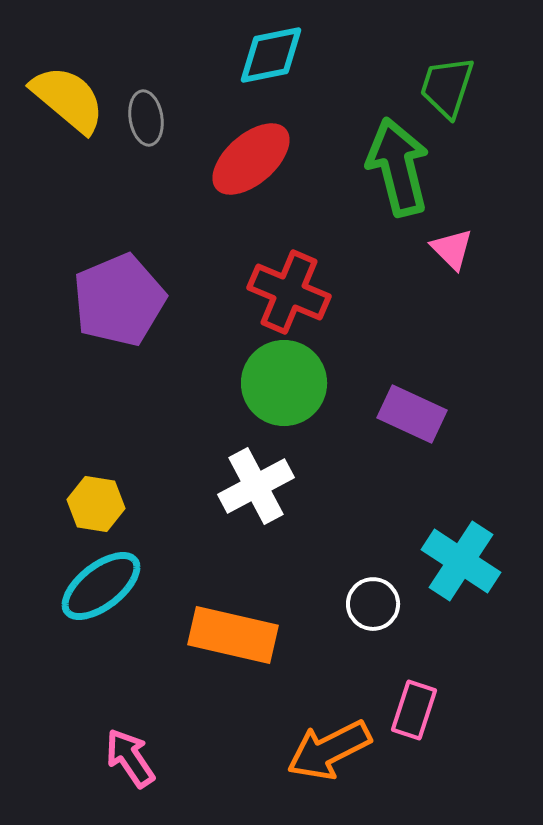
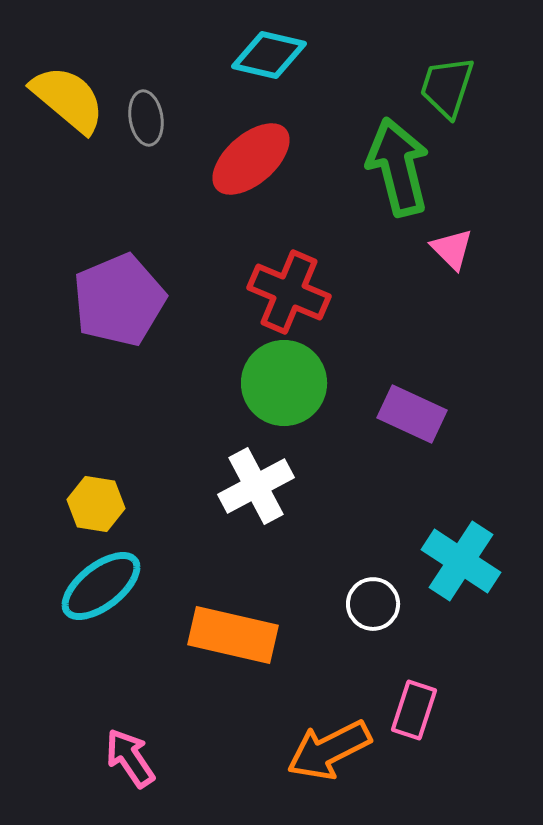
cyan diamond: moved 2 px left; rotated 24 degrees clockwise
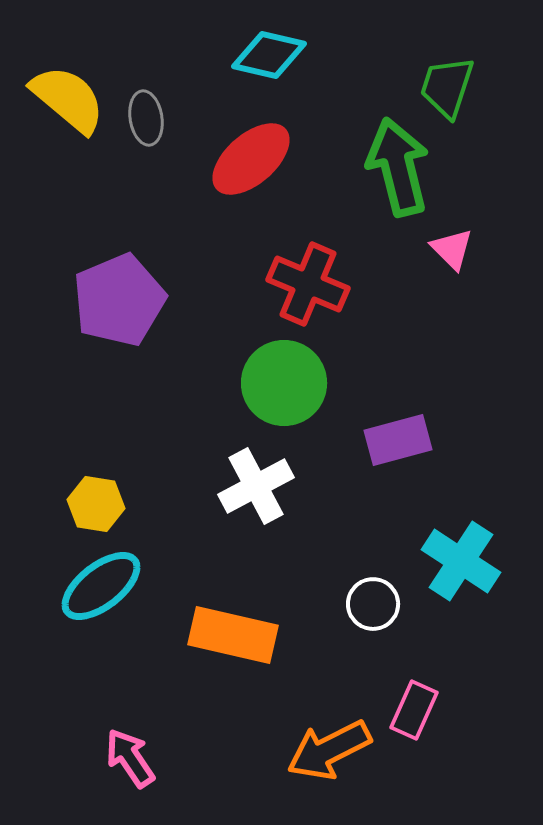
red cross: moved 19 px right, 8 px up
purple rectangle: moved 14 px left, 26 px down; rotated 40 degrees counterclockwise
pink rectangle: rotated 6 degrees clockwise
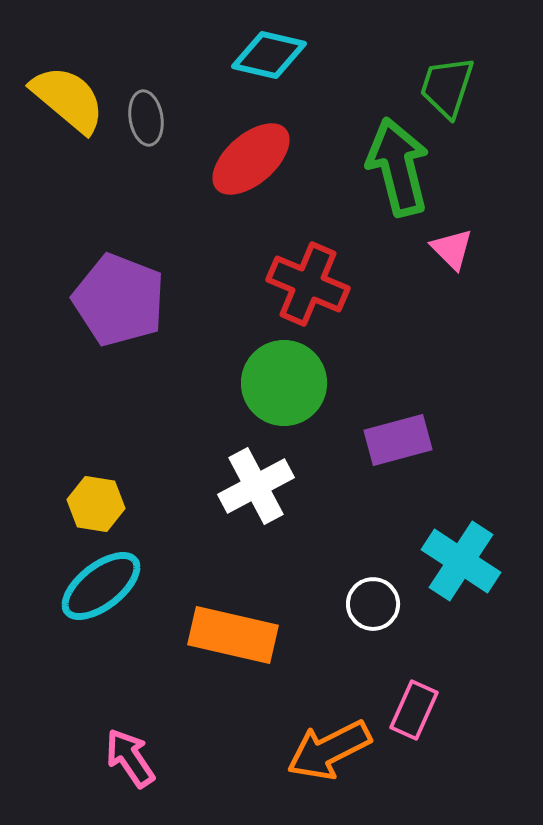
purple pentagon: rotated 28 degrees counterclockwise
